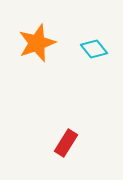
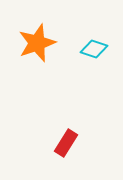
cyan diamond: rotated 32 degrees counterclockwise
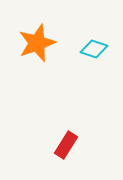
red rectangle: moved 2 px down
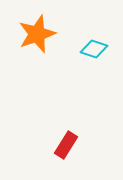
orange star: moved 9 px up
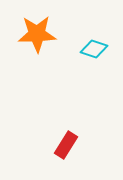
orange star: rotated 18 degrees clockwise
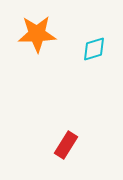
cyan diamond: rotated 36 degrees counterclockwise
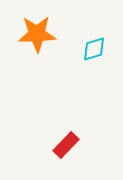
red rectangle: rotated 12 degrees clockwise
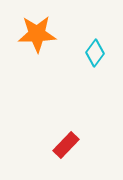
cyan diamond: moved 1 px right, 4 px down; rotated 36 degrees counterclockwise
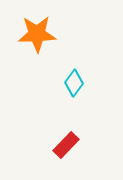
cyan diamond: moved 21 px left, 30 px down
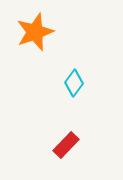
orange star: moved 2 px left, 2 px up; rotated 18 degrees counterclockwise
